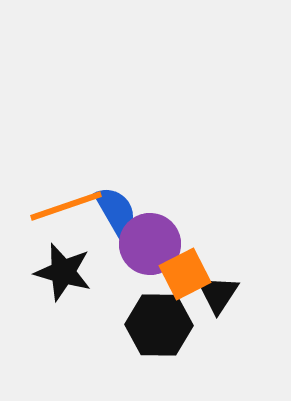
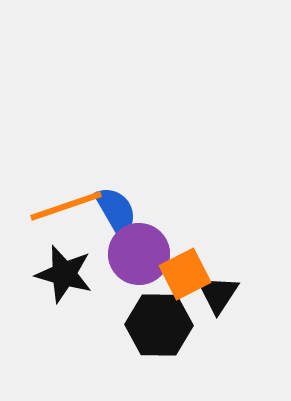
purple circle: moved 11 px left, 10 px down
black star: moved 1 px right, 2 px down
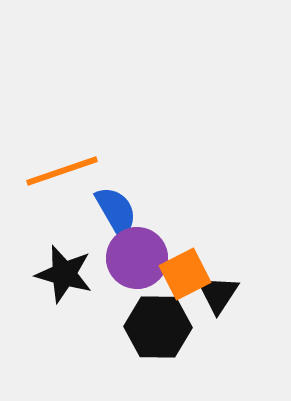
orange line: moved 4 px left, 35 px up
purple circle: moved 2 px left, 4 px down
black hexagon: moved 1 px left, 2 px down
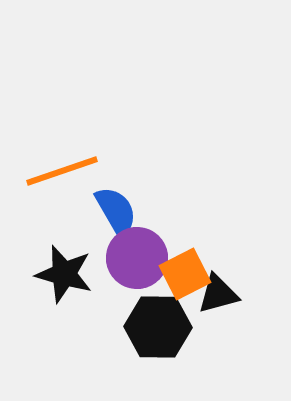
black triangle: rotated 42 degrees clockwise
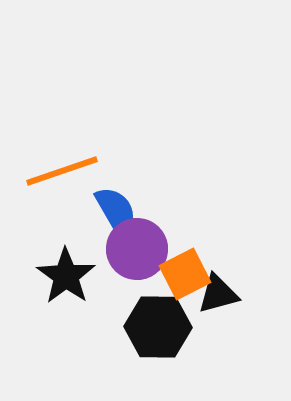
purple circle: moved 9 px up
black star: moved 2 px right, 2 px down; rotated 20 degrees clockwise
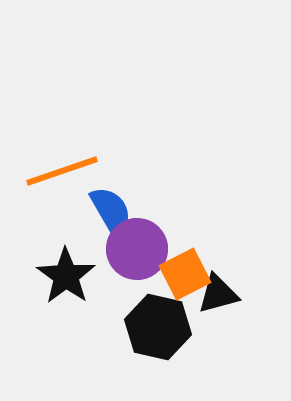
blue semicircle: moved 5 px left
black hexagon: rotated 12 degrees clockwise
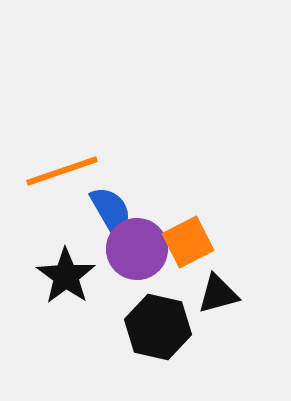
orange square: moved 3 px right, 32 px up
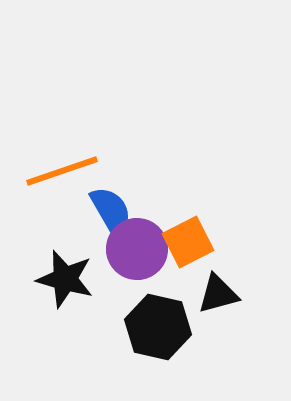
black star: moved 1 px left, 3 px down; rotated 20 degrees counterclockwise
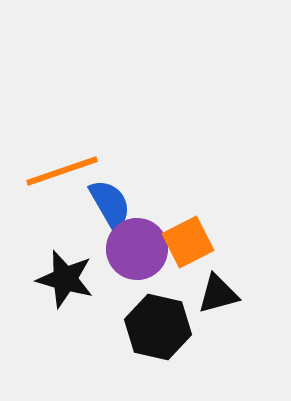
blue semicircle: moved 1 px left, 7 px up
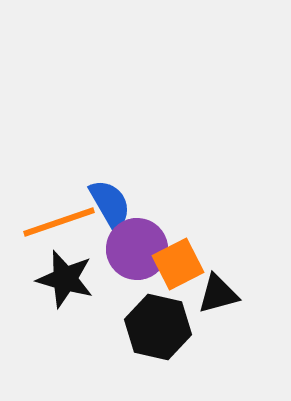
orange line: moved 3 px left, 51 px down
orange square: moved 10 px left, 22 px down
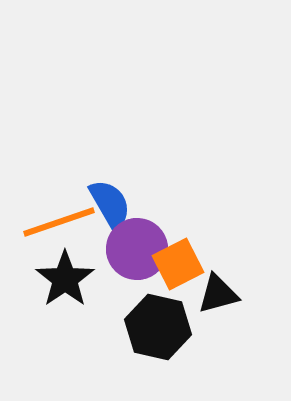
black star: rotated 22 degrees clockwise
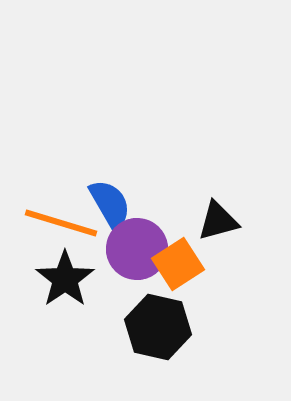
orange line: moved 2 px right, 1 px down; rotated 36 degrees clockwise
orange square: rotated 6 degrees counterclockwise
black triangle: moved 73 px up
